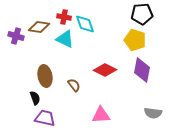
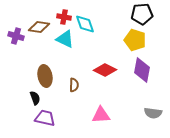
brown semicircle: rotated 40 degrees clockwise
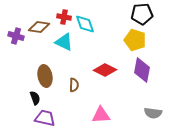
cyan triangle: moved 1 px left, 3 px down
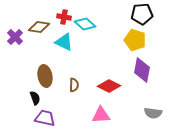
cyan diamond: rotated 30 degrees counterclockwise
purple cross: moved 1 px left, 1 px down; rotated 28 degrees clockwise
red diamond: moved 4 px right, 16 px down
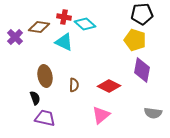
pink triangle: rotated 36 degrees counterclockwise
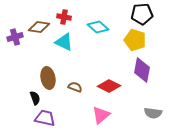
cyan diamond: moved 13 px right, 3 px down
purple cross: rotated 28 degrees clockwise
brown ellipse: moved 3 px right, 2 px down
brown semicircle: moved 1 px right, 2 px down; rotated 72 degrees counterclockwise
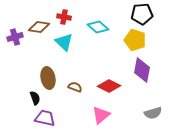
cyan triangle: rotated 18 degrees clockwise
gray semicircle: rotated 24 degrees counterclockwise
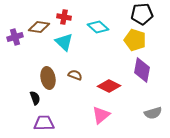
brown semicircle: moved 12 px up
purple trapezoid: moved 1 px left, 5 px down; rotated 15 degrees counterclockwise
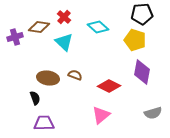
red cross: rotated 32 degrees clockwise
purple diamond: moved 2 px down
brown ellipse: rotated 70 degrees counterclockwise
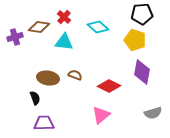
cyan triangle: rotated 36 degrees counterclockwise
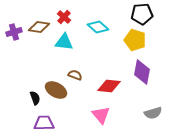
purple cross: moved 1 px left, 5 px up
brown ellipse: moved 8 px right, 12 px down; rotated 20 degrees clockwise
red diamond: rotated 20 degrees counterclockwise
pink triangle: rotated 30 degrees counterclockwise
